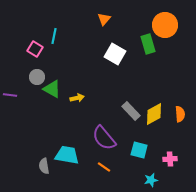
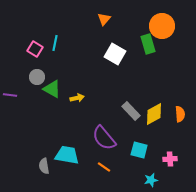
orange circle: moved 3 px left, 1 px down
cyan line: moved 1 px right, 7 px down
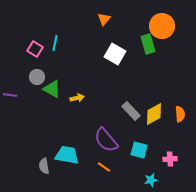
purple semicircle: moved 2 px right, 2 px down
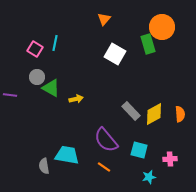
orange circle: moved 1 px down
green triangle: moved 1 px left, 1 px up
yellow arrow: moved 1 px left, 1 px down
cyan star: moved 2 px left, 3 px up
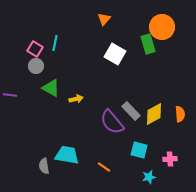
gray circle: moved 1 px left, 11 px up
purple semicircle: moved 6 px right, 18 px up
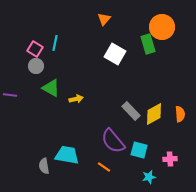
purple semicircle: moved 1 px right, 19 px down
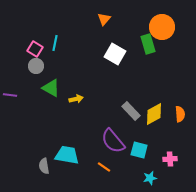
cyan star: moved 1 px right, 1 px down
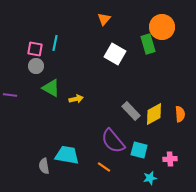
pink square: rotated 21 degrees counterclockwise
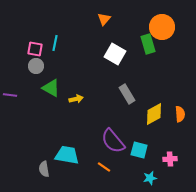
gray rectangle: moved 4 px left, 17 px up; rotated 12 degrees clockwise
gray semicircle: moved 3 px down
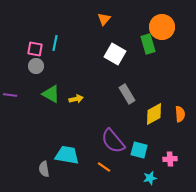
green triangle: moved 6 px down
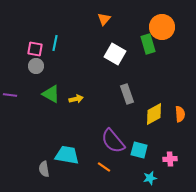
gray rectangle: rotated 12 degrees clockwise
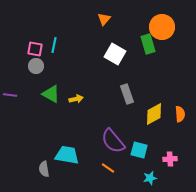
cyan line: moved 1 px left, 2 px down
orange line: moved 4 px right, 1 px down
